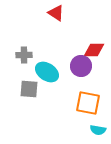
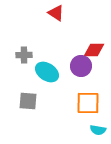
gray square: moved 1 px left, 12 px down
orange square: rotated 10 degrees counterclockwise
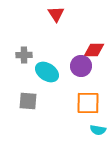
red triangle: moved 1 px down; rotated 24 degrees clockwise
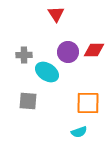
purple circle: moved 13 px left, 14 px up
cyan semicircle: moved 19 px left, 2 px down; rotated 28 degrees counterclockwise
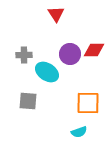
purple circle: moved 2 px right, 2 px down
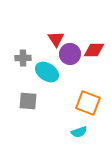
red triangle: moved 25 px down
gray cross: moved 1 px left, 3 px down
orange square: rotated 20 degrees clockwise
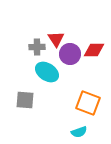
gray cross: moved 14 px right, 11 px up
gray square: moved 3 px left, 1 px up
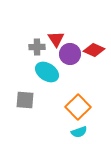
red diamond: rotated 25 degrees clockwise
orange square: moved 10 px left, 4 px down; rotated 25 degrees clockwise
